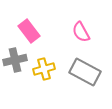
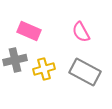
pink rectangle: rotated 30 degrees counterclockwise
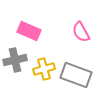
gray rectangle: moved 9 px left, 3 px down; rotated 8 degrees counterclockwise
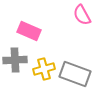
pink semicircle: moved 1 px right, 17 px up
gray cross: rotated 10 degrees clockwise
gray rectangle: moved 1 px left, 1 px up
